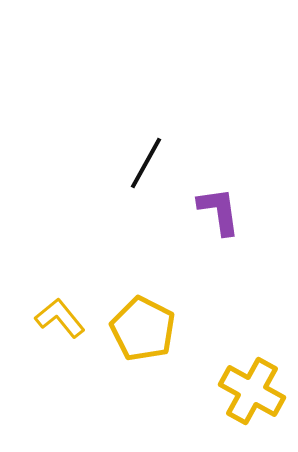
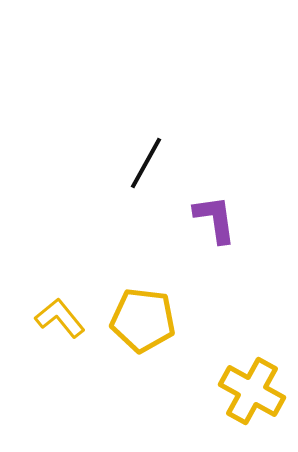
purple L-shape: moved 4 px left, 8 px down
yellow pentagon: moved 9 px up; rotated 20 degrees counterclockwise
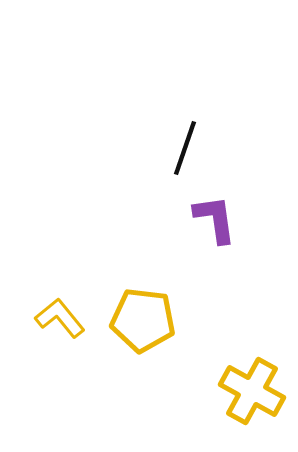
black line: moved 39 px right, 15 px up; rotated 10 degrees counterclockwise
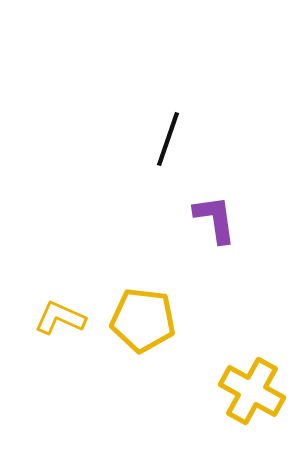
black line: moved 17 px left, 9 px up
yellow L-shape: rotated 27 degrees counterclockwise
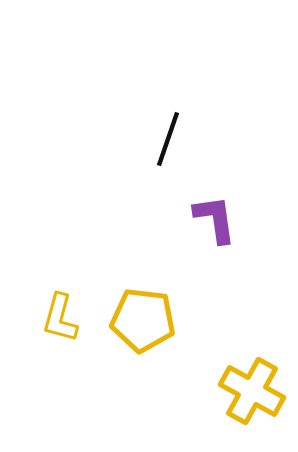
yellow L-shape: rotated 99 degrees counterclockwise
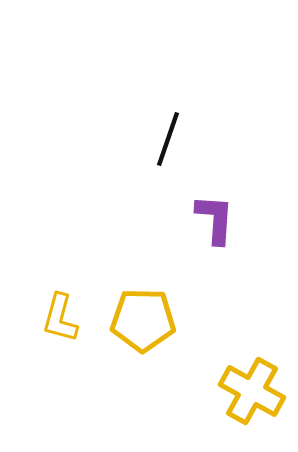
purple L-shape: rotated 12 degrees clockwise
yellow pentagon: rotated 6 degrees counterclockwise
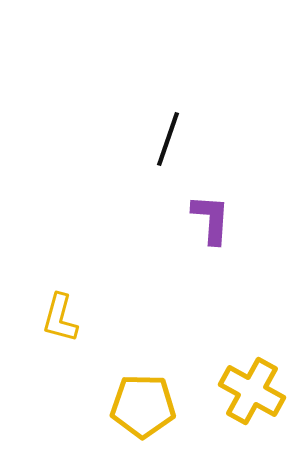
purple L-shape: moved 4 px left
yellow pentagon: moved 86 px down
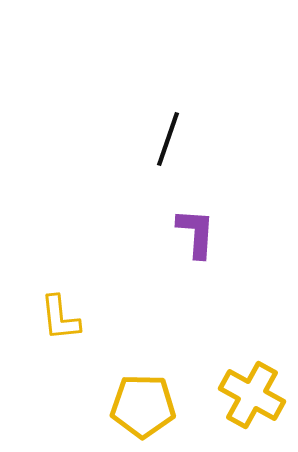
purple L-shape: moved 15 px left, 14 px down
yellow L-shape: rotated 21 degrees counterclockwise
yellow cross: moved 4 px down
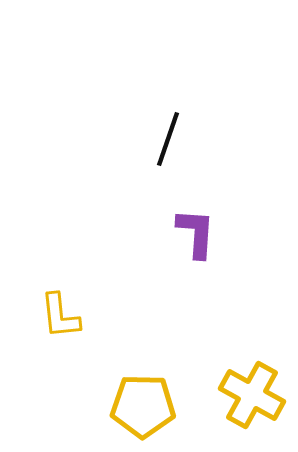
yellow L-shape: moved 2 px up
